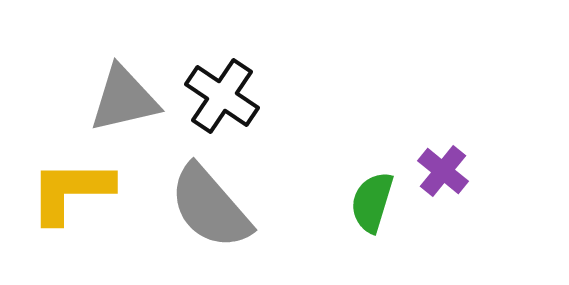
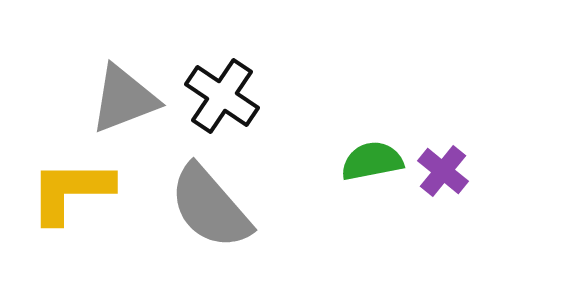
gray triangle: rotated 8 degrees counterclockwise
green semicircle: moved 41 px up; rotated 62 degrees clockwise
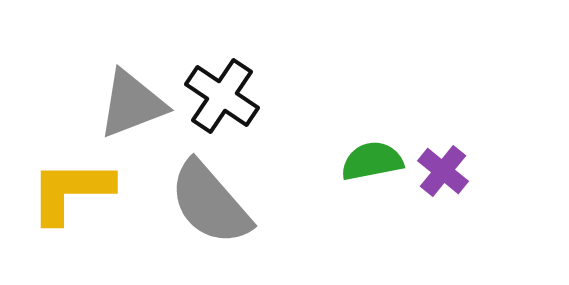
gray triangle: moved 8 px right, 5 px down
gray semicircle: moved 4 px up
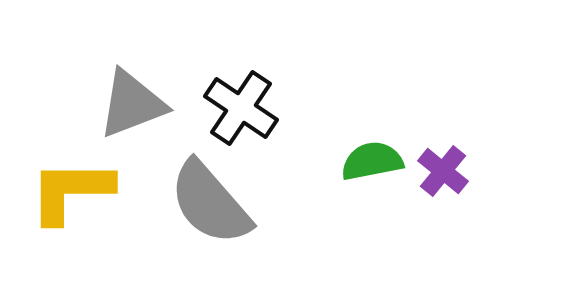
black cross: moved 19 px right, 12 px down
